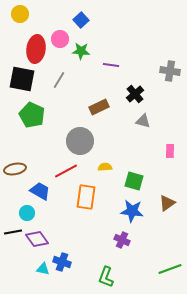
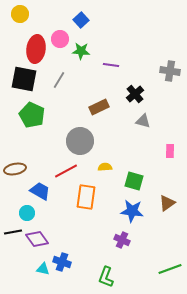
black square: moved 2 px right
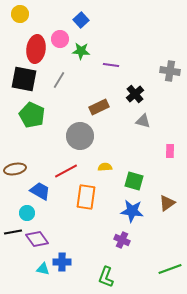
gray circle: moved 5 px up
blue cross: rotated 18 degrees counterclockwise
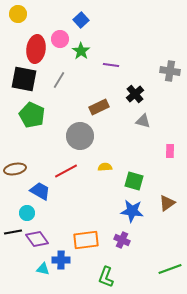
yellow circle: moved 2 px left
green star: rotated 30 degrees clockwise
orange rectangle: moved 43 px down; rotated 75 degrees clockwise
blue cross: moved 1 px left, 2 px up
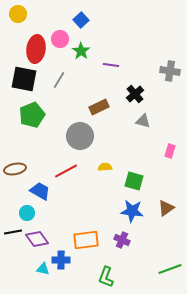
green pentagon: rotated 25 degrees clockwise
pink rectangle: rotated 16 degrees clockwise
brown triangle: moved 1 px left, 5 px down
